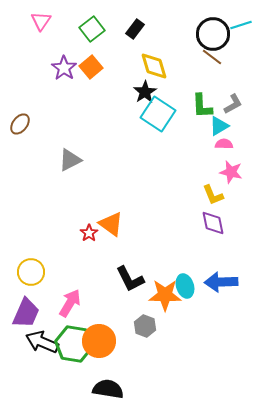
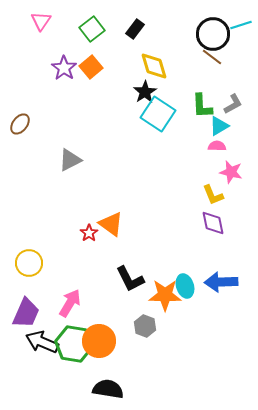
pink semicircle: moved 7 px left, 2 px down
yellow circle: moved 2 px left, 9 px up
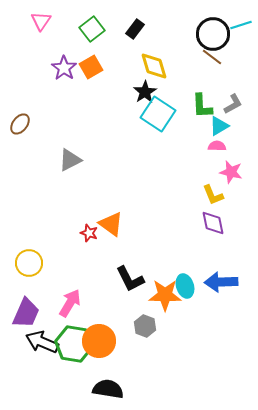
orange square: rotated 10 degrees clockwise
red star: rotated 18 degrees counterclockwise
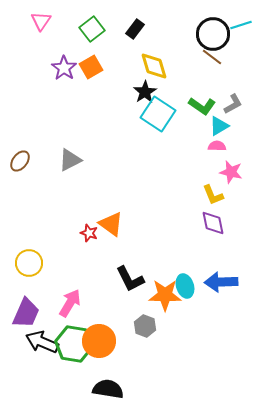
green L-shape: rotated 52 degrees counterclockwise
brown ellipse: moved 37 px down
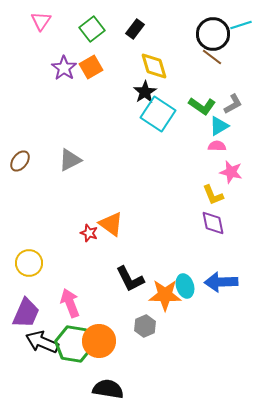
pink arrow: rotated 52 degrees counterclockwise
gray hexagon: rotated 15 degrees clockwise
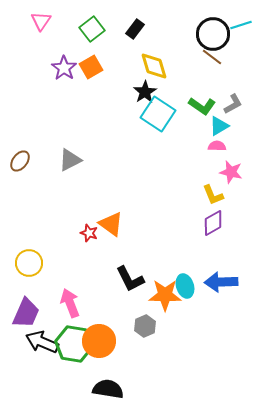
purple diamond: rotated 72 degrees clockwise
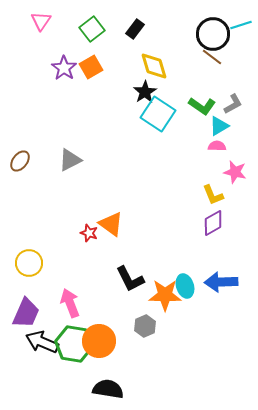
pink star: moved 4 px right
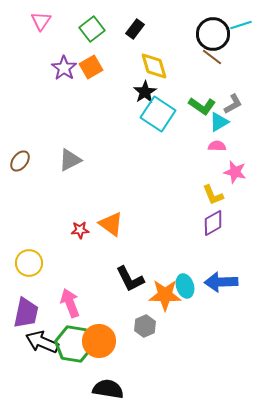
cyan triangle: moved 4 px up
red star: moved 9 px left, 3 px up; rotated 24 degrees counterclockwise
purple trapezoid: rotated 12 degrees counterclockwise
